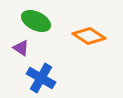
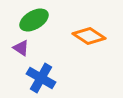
green ellipse: moved 2 px left, 1 px up; rotated 56 degrees counterclockwise
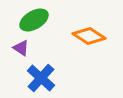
blue cross: rotated 12 degrees clockwise
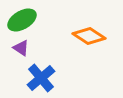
green ellipse: moved 12 px left
blue cross: rotated 8 degrees clockwise
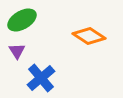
purple triangle: moved 4 px left, 3 px down; rotated 24 degrees clockwise
